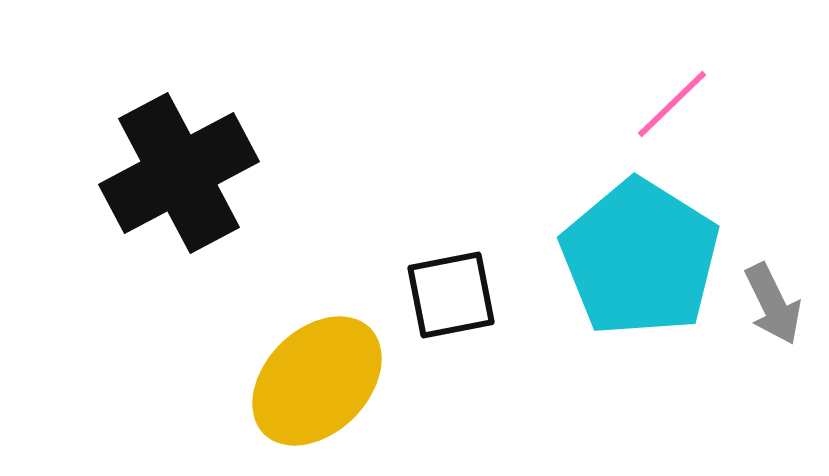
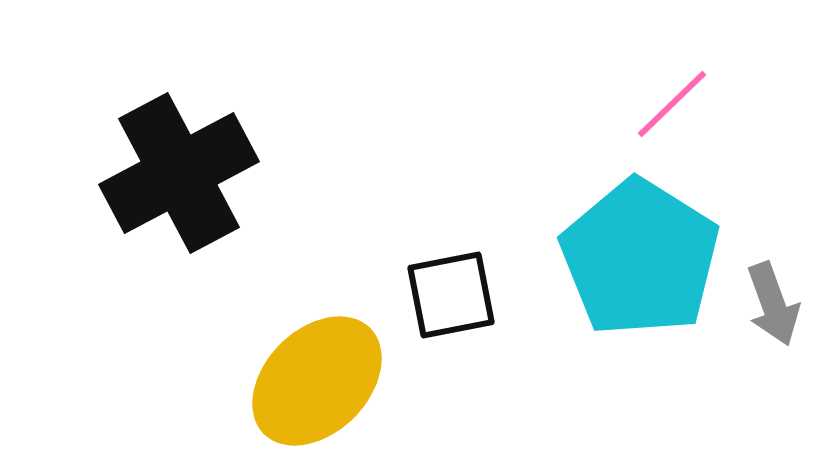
gray arrow: rotated 6 degrees clockwise
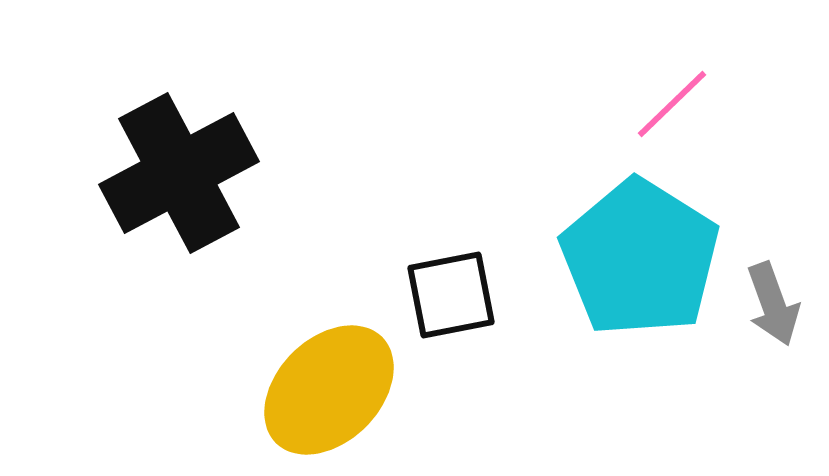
yellow ellipse: moved 12 px right, 9 px down
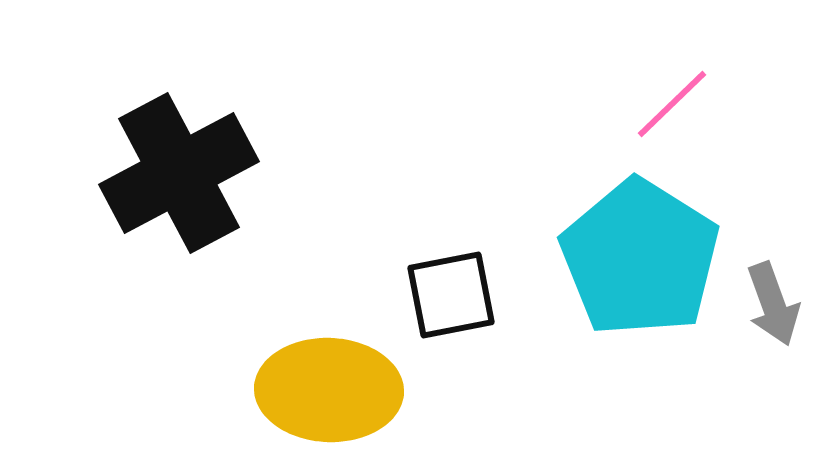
yellow ellipse: rotated 47 degrees clockwise
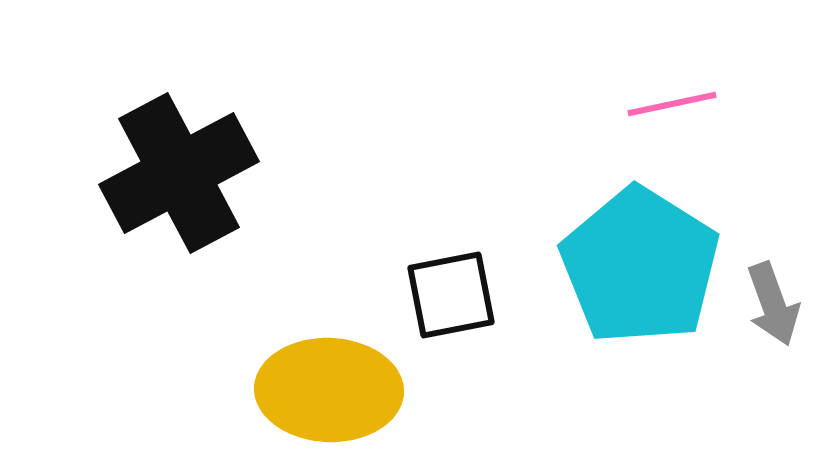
pink line: rotated 32 degrees clockwise
cyan pentagon: moved 8 px down
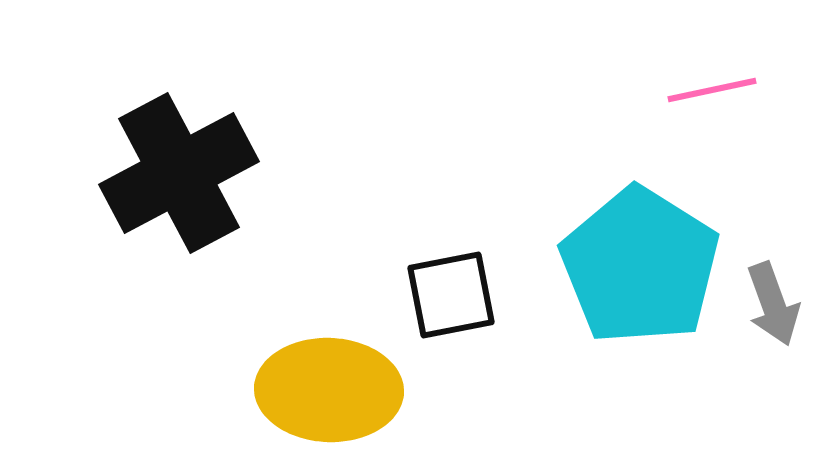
pink line: moved 40 px right, 14 px up
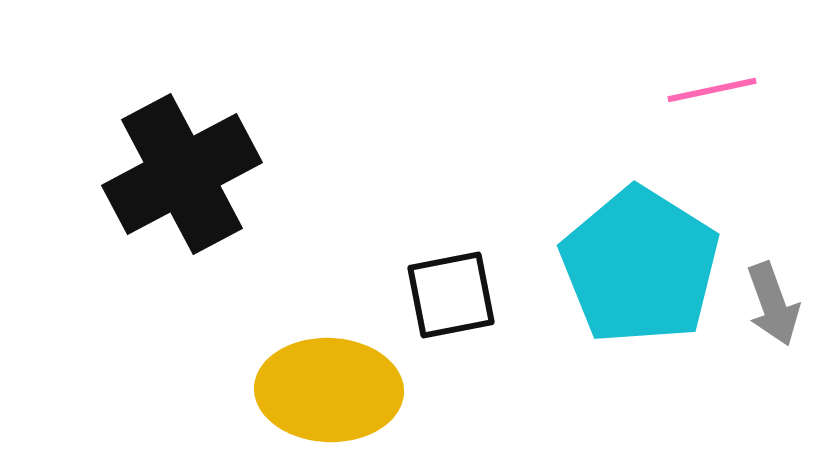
black cross: moved 3 px right, 1 px down
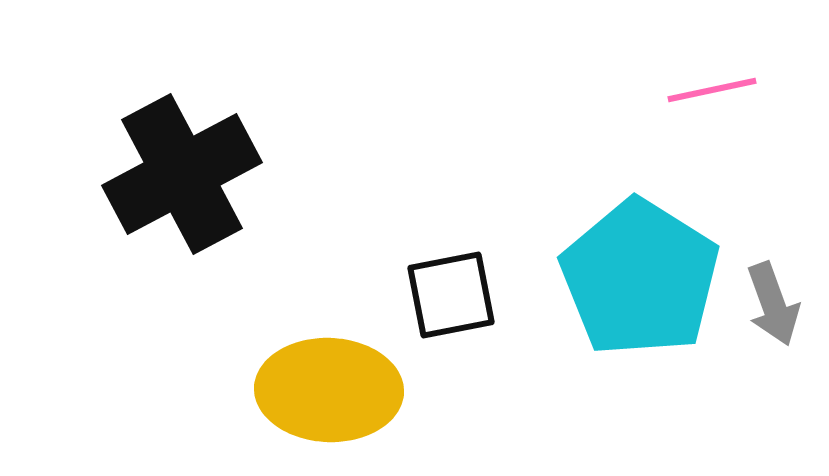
cyan pentagon: moved 12 px down
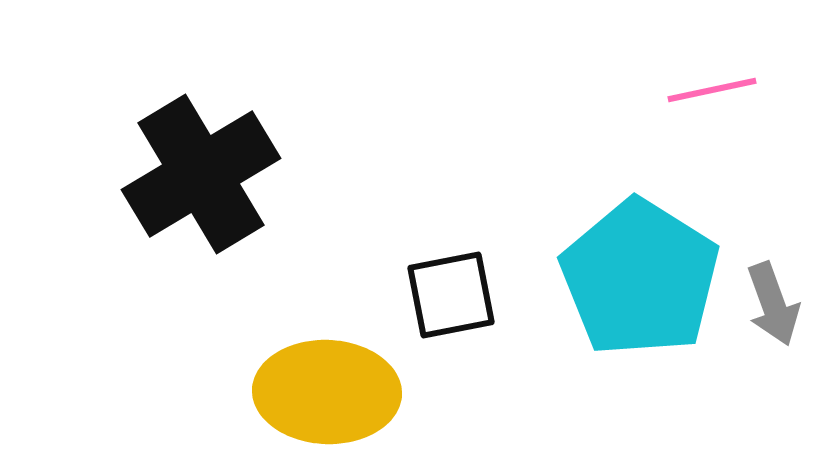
black cross: moved 19 px right; rotated 3 degrees counterclockwise
yellow ellipse: moved 2 px left, 2 px down
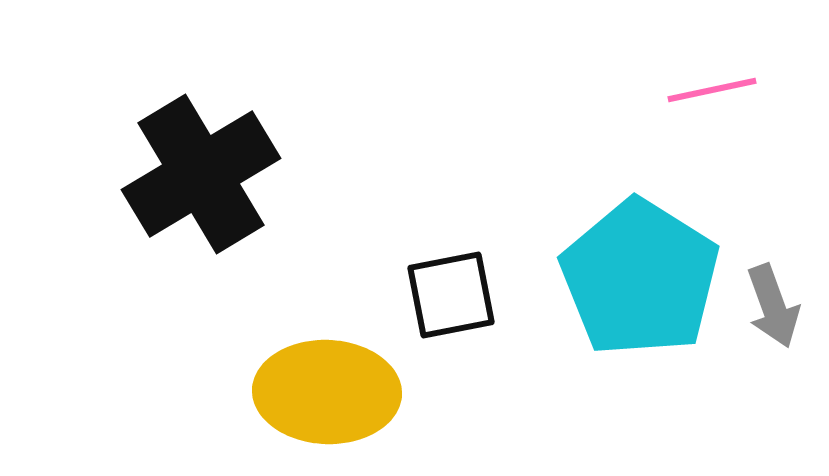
gray arrow: moved 2 px down
